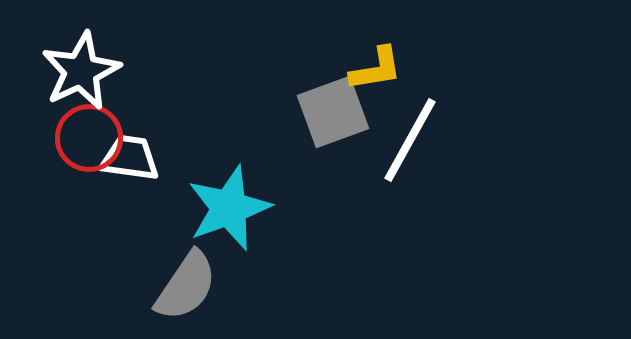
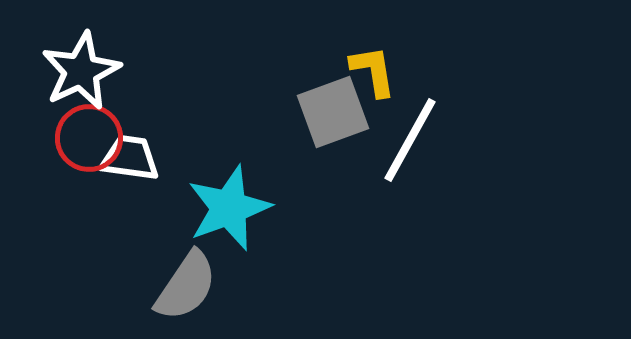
yellow L-shape: moved 3 px left, 2 px down; rotated 90 degrees counterclockwise
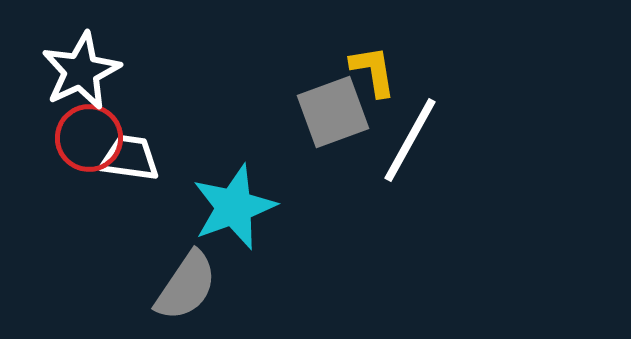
cyan star: moved 5 px right, 1 px up
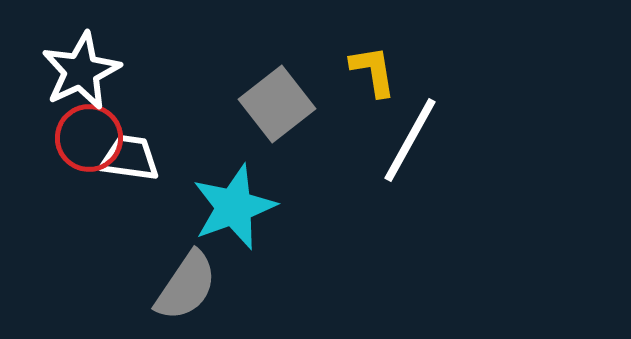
gray square: moved 56 px left, 8 px up; rotated 18 degrees counterclockwise
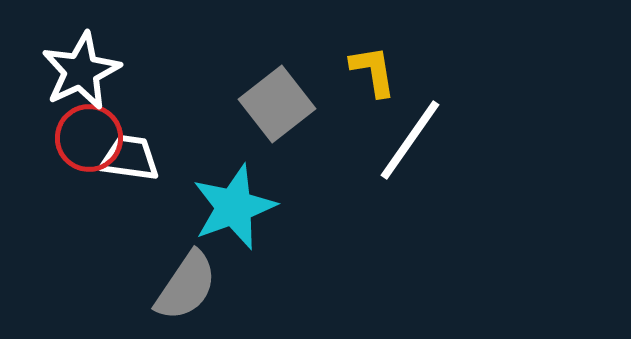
white line: rotated 6 degrees clockwise
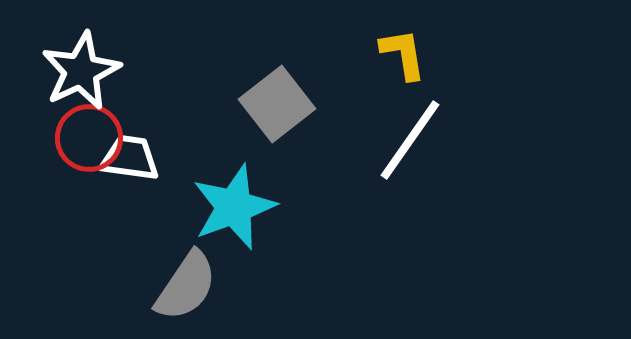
yellow L-shape: moved 30 px right, 17 px up
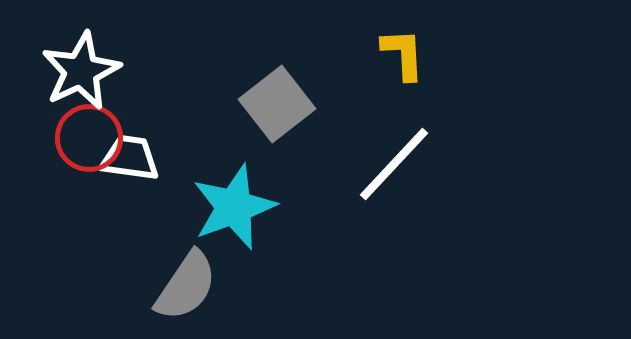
yellow L-shape: rotated 6 degrees clockwise
white line: moved 16 px left, 24 px down; rotated 8 degrees clockwise
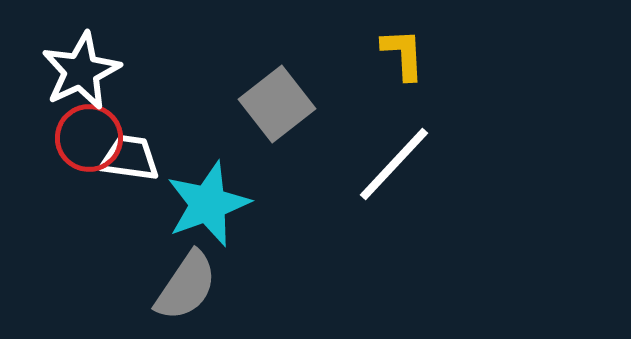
cyan star: moved 26 px left, 3 px up
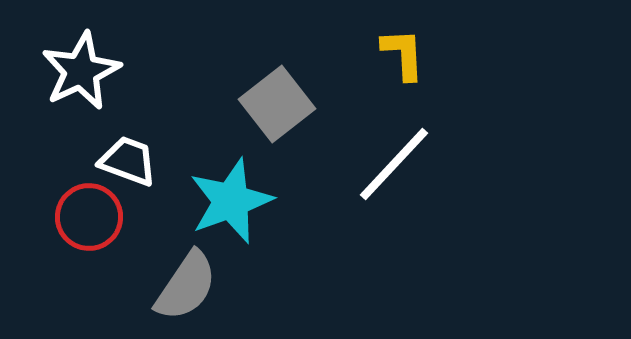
red circle: moved 79 px down
white trapezoid: moved 2 px left, 3 px down; rotated 12 degrees clockwise
cyan star: moved 23 px right, 3 px up
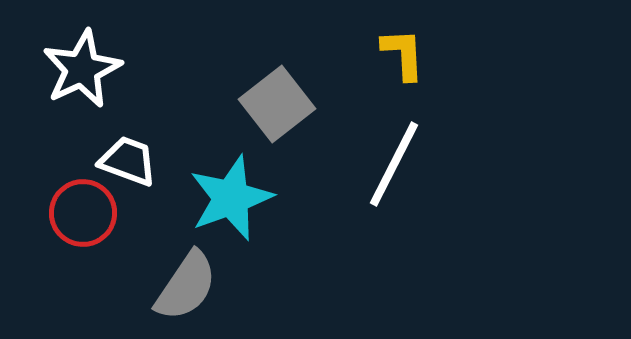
white star: moved 1 px right, 2 px up
white line: rotated 16 degrees counterclockwise
cyan star: moved 3 px up
red circle: moved 6 px left, 4 px up
